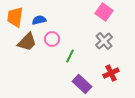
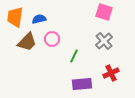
pink square: rotated 18 degrees counterclockwise
blue semicircle: moved 1 px up
green line: moved 4 px right
purple rectangle: rotated 48 degrees counterclockwise
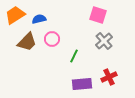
pink square: moved 6 px left, 3 px down
orange trapezoid: moved 2 px up; rotated 50 degrees clockwise
red cross: moved 2 px left, 4 px down
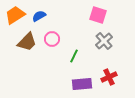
blue semicircle: moved 3 px up; rotated 16 degrees counterclockwise
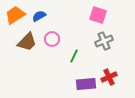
gray cross: rotated 18 degrees clockwise
purple rectangle: moved 4 px right
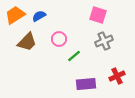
pink circle: moved 7 px right
green line: rotated 24 degrees clockwise
red cross: moved 8 px right, 1 px up
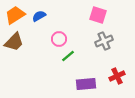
brown trapezoid: moved 13 px left
green line: moved 6 px left
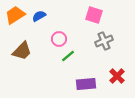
pink square: moved 4 px left
brown trapezoid: moved 8 px right, 9 px down
red cross: rotated 21 degrees counterclockwise
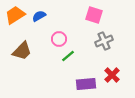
red cross: moved 5 px left, 1 px up
